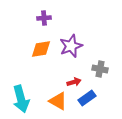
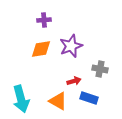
purple cross: moved 2 px down
red arrow: moved 1 px up
blue rectangle: moved 2 px right; rotated 54 degrees clockwise
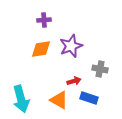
orange triangle: moved 1 px right, 1 px up
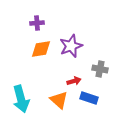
purple cross: moved 7 px left, 3 px down
orange triangle: rotated 12 degrees clockwise
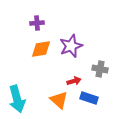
cyan arrow: moved 4 px left
